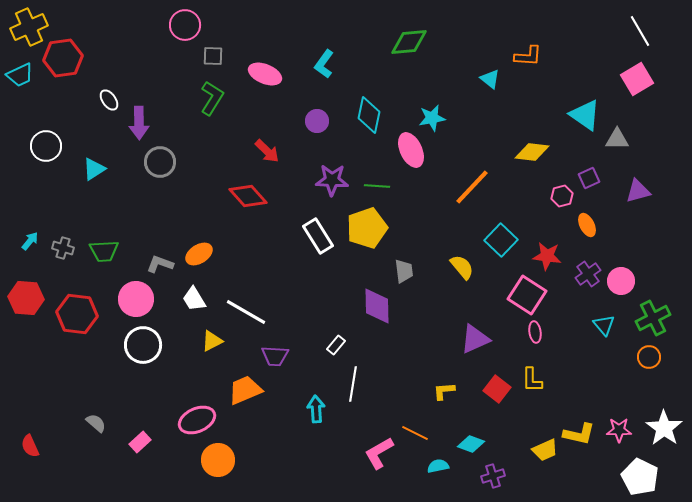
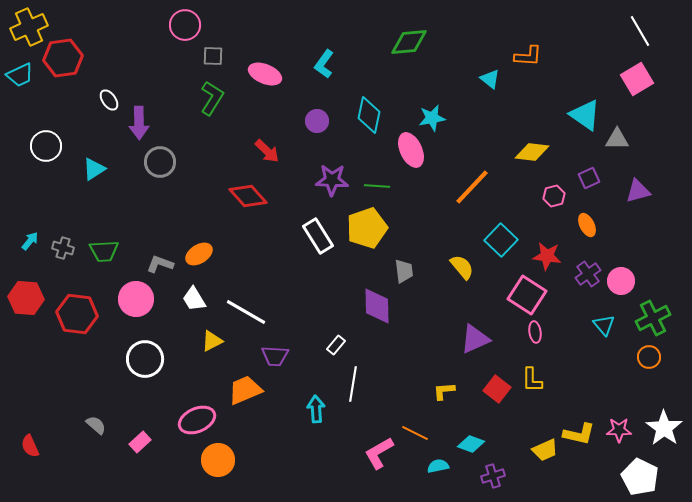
pink hexagon at (562, 196): moved 8 px left
white circle at (143, 345): moved 2 px right, 14 px down
gray semicircle at (96, 423): moved 2 px down
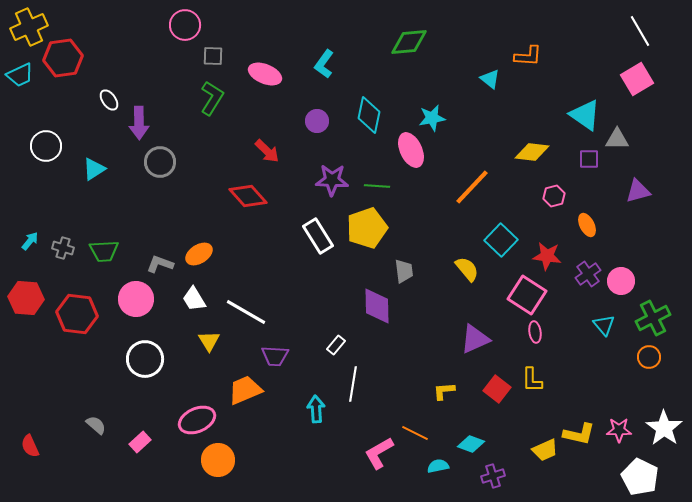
purple square at (589, 178): moved 19 px up; rotated 25 degrees clockwise
yellow semicircle at (462, 267): moved 5 px right, 2 px down
yellow triangle at (212, 341): moved 3 px left; rotated 35 degrees counterclockwise
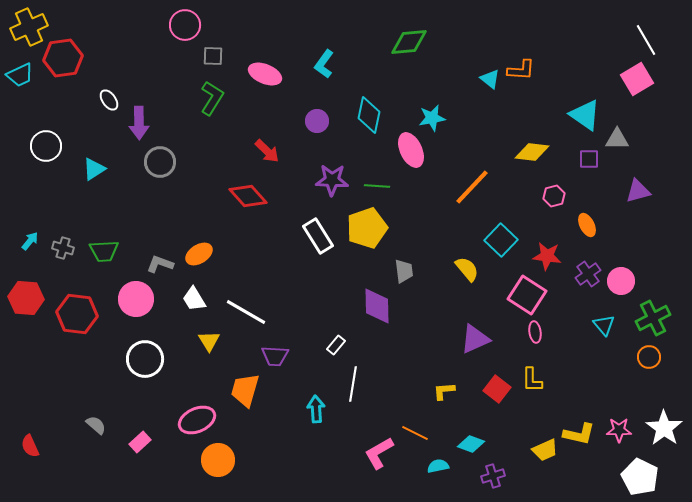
white line at (640, 31): moved 6 px right, 9 px down
orange L-shape at (528, 56): moved 7 px left, 14 px down
orange trapezoid at (245, 390): rotated 51 degrees counterclockwise
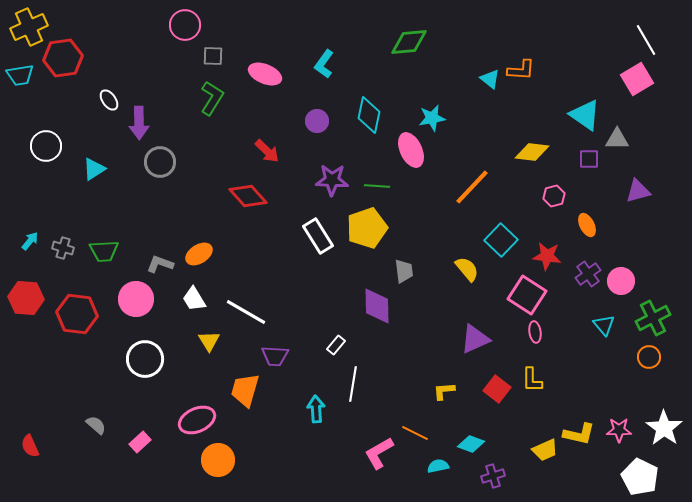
cyan trapezoid at (20, 75): rotated 16 degrees clockwise
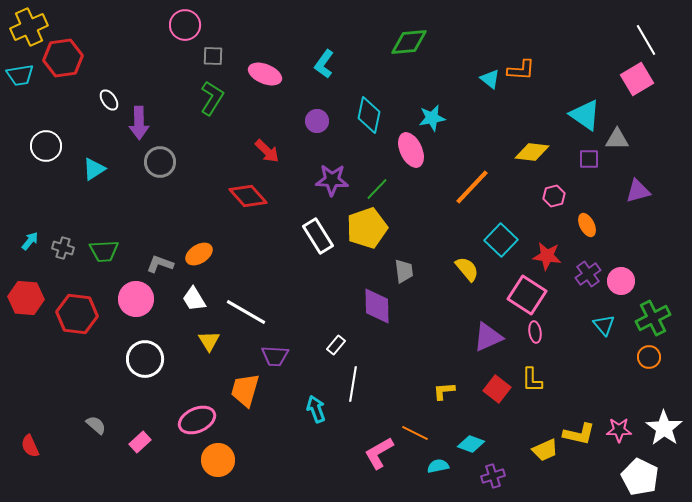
green line at (377, 186): moved 3 px down; rotated 50 degrees counterclockwise
purple triangle at (475, 339): moved 13 px right, 2 px up
cyan arrow at (316, 409): rotated 16 degrees counterclockwise
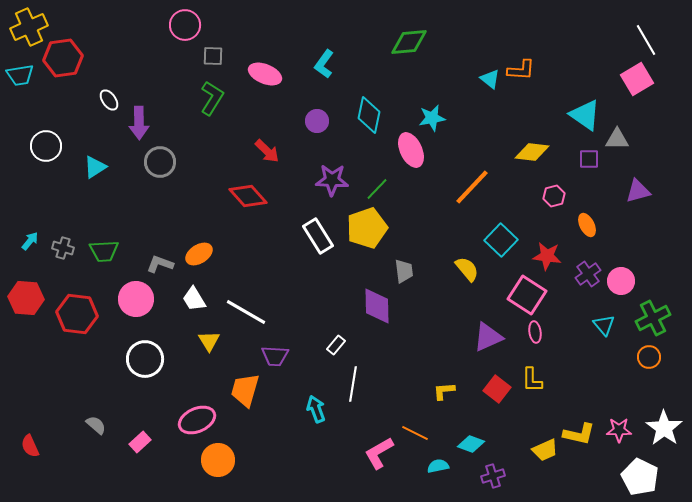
cyan triangle at (94, 169): moved 1 px right, 2 px up
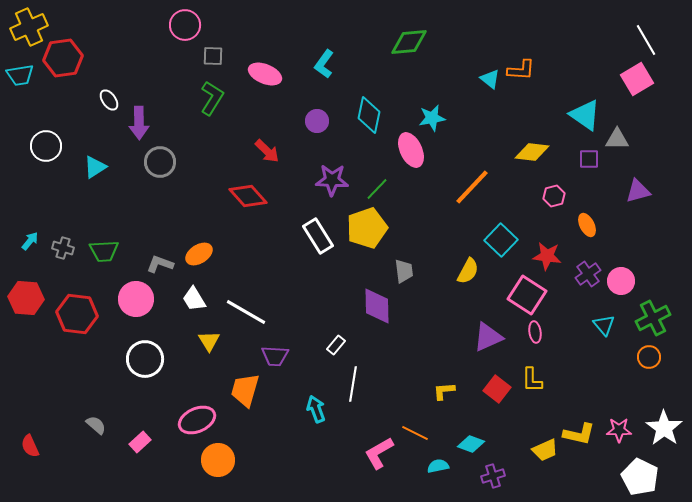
yellow semicircle at (467, 269): moved 1 px right, 2 px down; rotated 68 degrees clockwise
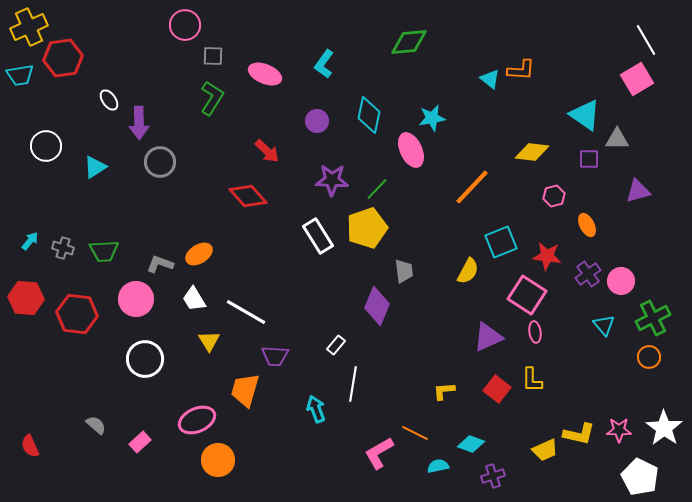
cyan square at (501, 240): moved 2 px down; rotated 24 degrees clockwise
purple diamond at (377, 306): rotated 24 degrees clockwise
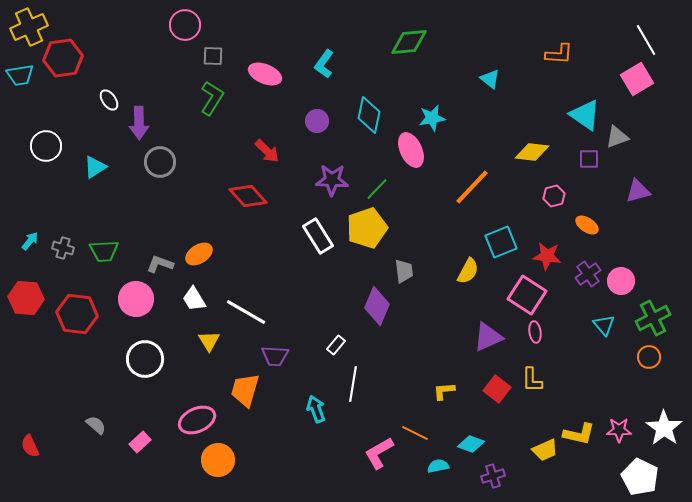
orange L-shape at (521, 70): moved 38 px right, 16 px up
gray triangle at (617, 139): moved 2 px up; rotated 20 degrees counterclockwise
orange ellipse at (587, 225): rotated 30 degrees counterclockwise
